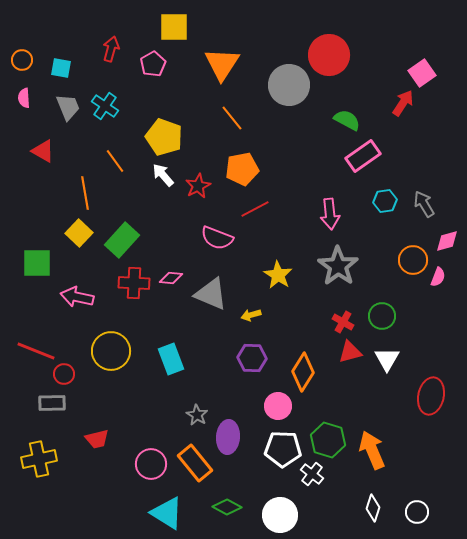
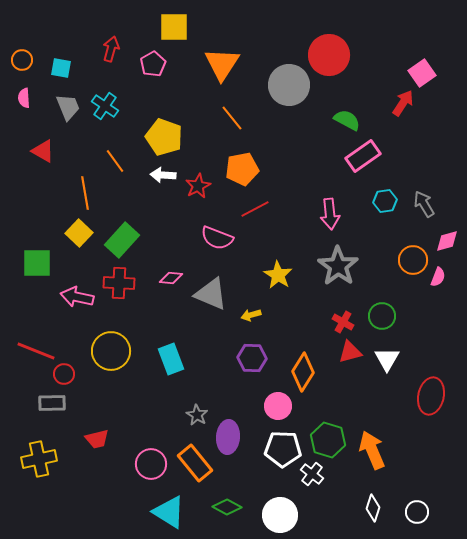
white arrow at (163, 175): rotated 45 degrees counterclockwise
red cross at (134, 283): moved 15 px left
cyan triangle at (167, 513): moved 2 px right, 1 px up
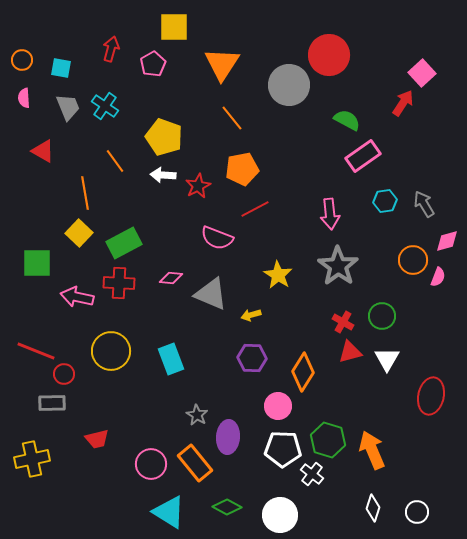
pink square at (422, 73): rotated 8 degrees counterclockwise
green rectangle at (122, 240): moved 2 px right, 3 px down; rotated 20 degrees clockwise
yellow cross at (39, 459): moved 7 px left
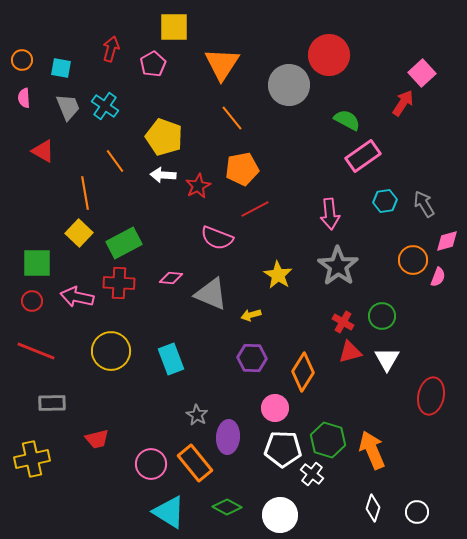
red circle at (64, 374): moved 32 px left, 73 px up
pink circle at (278, 406): moved 3 px left, 2 px down
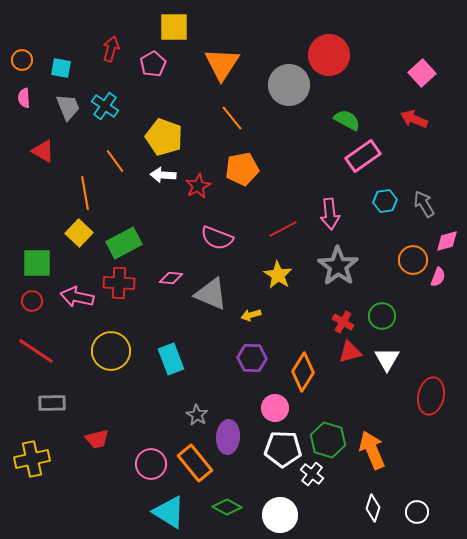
red arrow at (403, 103): moved 11 px right, 16 px down; rotated 100 degrees counterclockwise
red line at (255, 209): moved 28 px right, 20 px down
red line at (36, 351): rotated 12 degrees clockwise
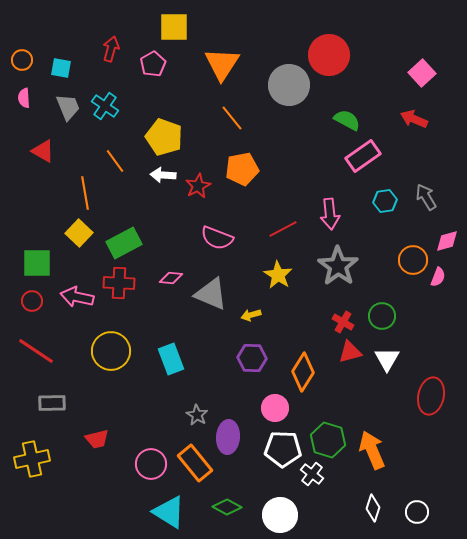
gray arrow at (424, 204): moved 2 px right, 7 px up
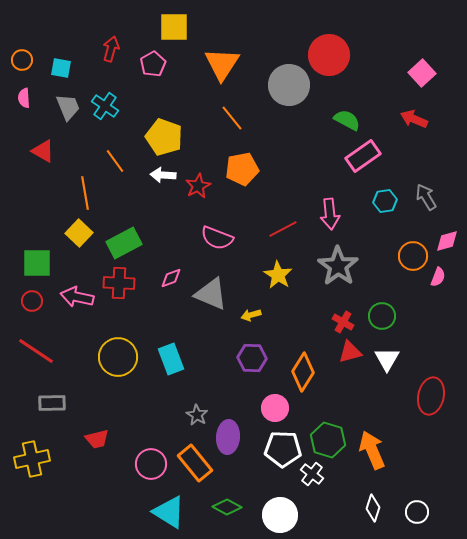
orange circle at (413, 260): moved 4 px up
pink diamond at (171, 278): rotated 25 degrees counterclockwise
yellow circle at (111, 351): moved 7 px right, 6 px down
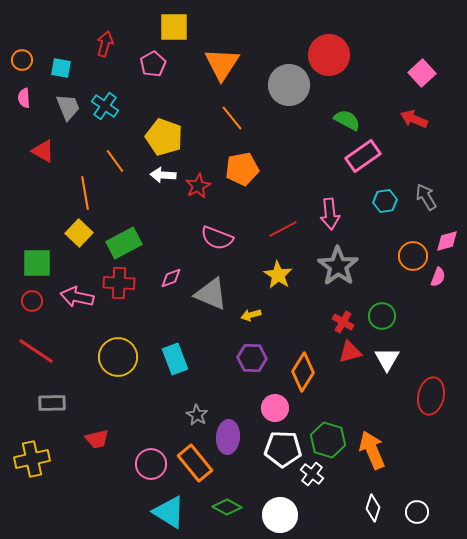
red arrow at (111, 49): moved 6 px left, 5 px up
cyan rectangle at (171, 359): moved 4 px right
